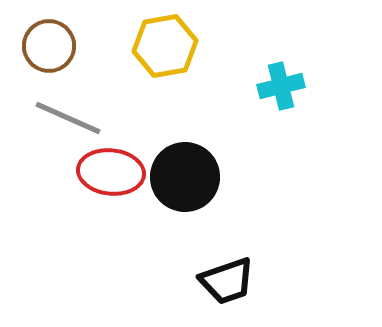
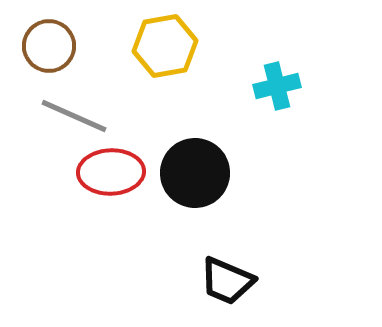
cyan cross: moved 4 px left
gray line: moved 6 px right, 2 px up
red ellipse: rotated 8 degrees counterclockwise
black circle: moved 10 px right, 4 px up
black trapezoid: rotated 42 degrees clockwise
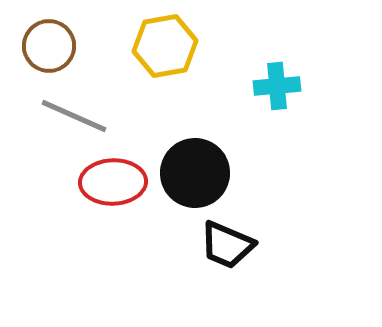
cyan cross: rotated 9 degrees clockwise
red ellipse: moved 2 px right, 10 px down
black trapezoid: moved 36 px up
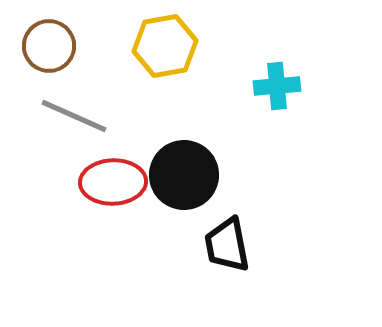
black circle: moved 11 px left, 2 px down
black trapezoid: rotated 56 degrees clockwise
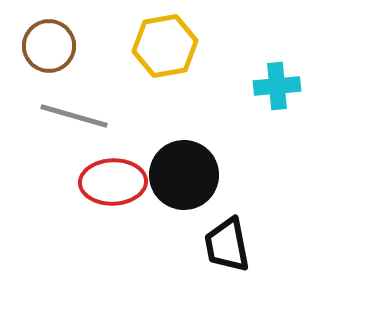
gray line: rotated 8 degrees counterclockwise
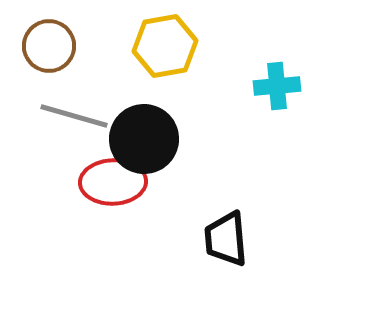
black circle: moved 40 px left, 36 px up
black trapezoid: moved 1 px left, 6 px up; rotated 6 degrees clockwise
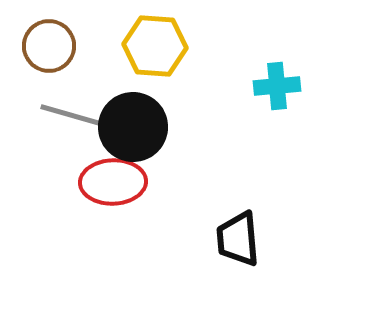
yellow hexagon: moved 10 px left; rotated 14 degrees clockwise
black circle: moved 11 px left, 12 px up
black trapezoid: moved 12 px right
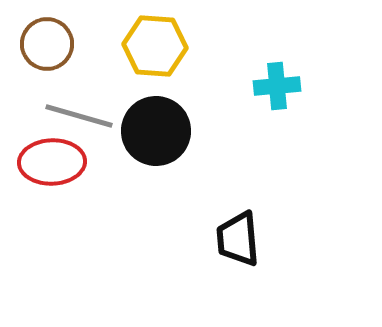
brown circle: moved 2 px left, 2 px up
gray line: moved 5 px right
black circle: moved 23 px right, 4 px down
red ellipse: moved 61 px left, 20 px up
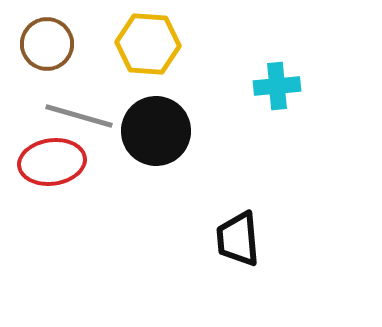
yellow hexagon: moved 7 px left, 2 px up
red ellipse: rotated 6 degrees counterclockwise
